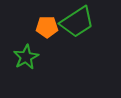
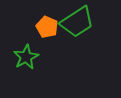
orange pentagon: rotated 25 degrees clockwise
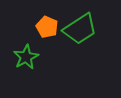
green trapezoid: moved 3 px right, 7 px down
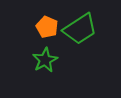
green star: moved 19 px right, 3 px down
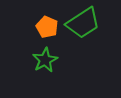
green trapezoid: moved 3 px right, 6 px up
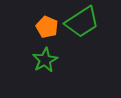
green trapezoid: moved 1 px left, 1 px up
